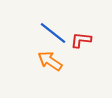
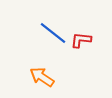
orange arrow: moved 8 px left, 16 px down
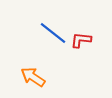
orange arrow: moved 9 px left
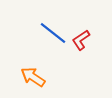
red L-shape: rotated 40 degrees counterclockwise
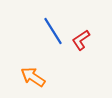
blue line: moved 2 px up; rotated 20 degrees clockwise
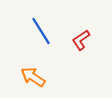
blue line: moved 12 px left
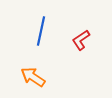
blue line: rotated 44 degrees clockwise
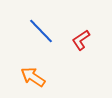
blue line: rotated 56 degrees counterclockwise
